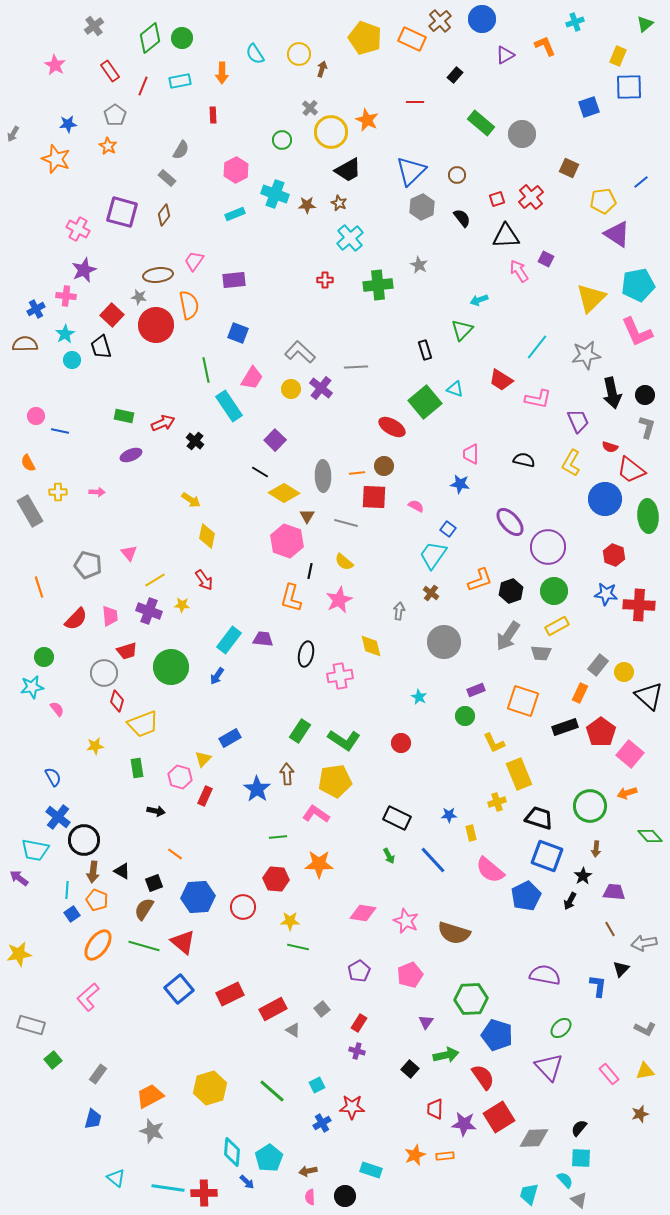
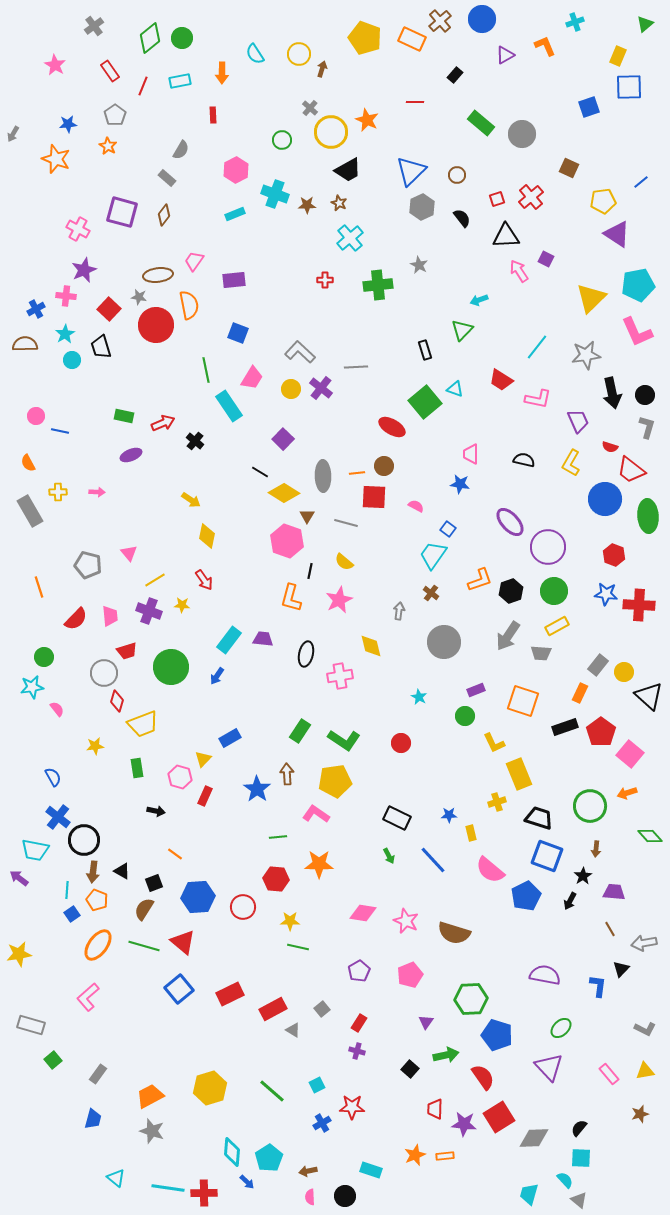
red square at (112, 315): moved 3 px left, 6 px up
purple square at (275, 440): moved 8 px right, 1 px up
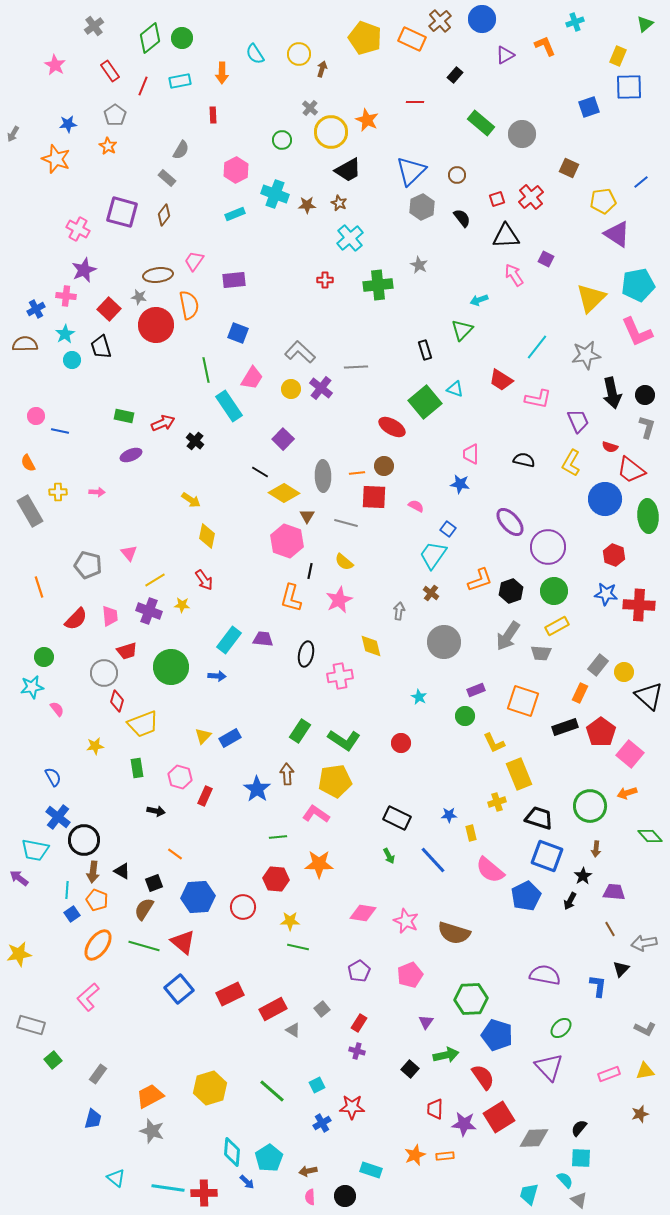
pink arrow at (519, 271): moved 5 px left, 4 px down
blue arrow at (217, 676): rotated 120 degrees counterclockwise
yellow triangle at (203, 759): moved 23 px up
pink rectangle at (609, 1074): rotated 70 degrees counterclockwise
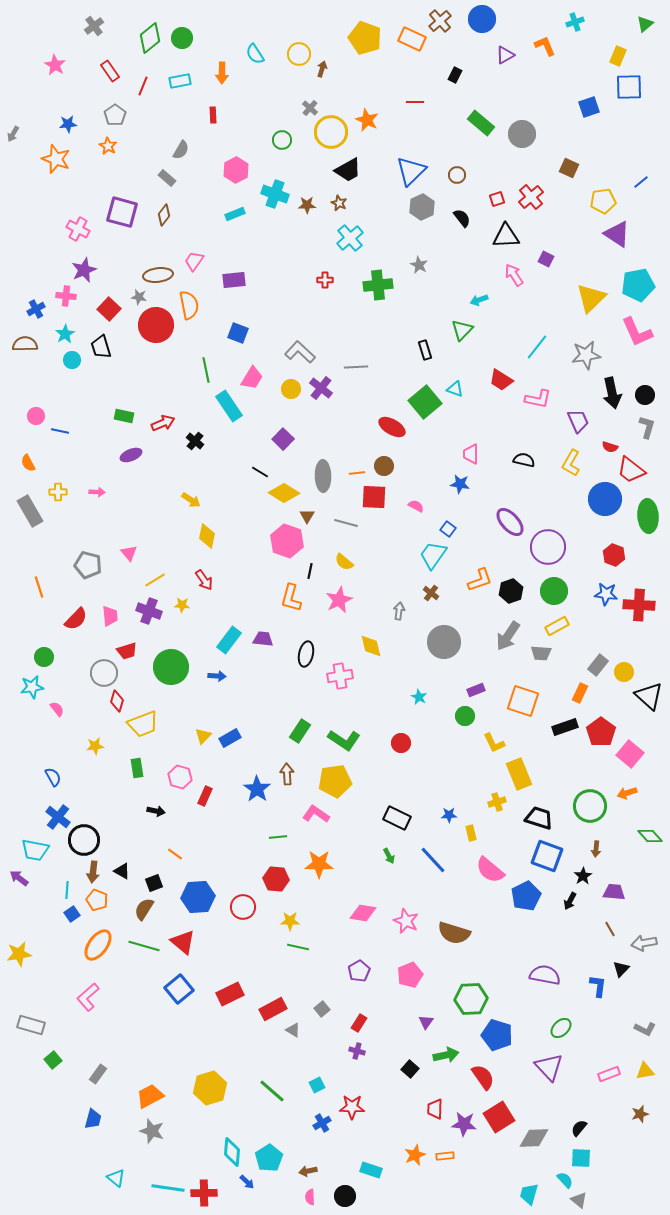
black rectangle at (455, 75): rotated 14 degrees counterclockwise
